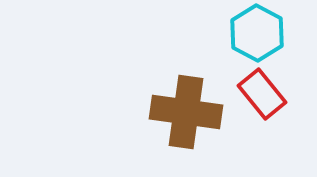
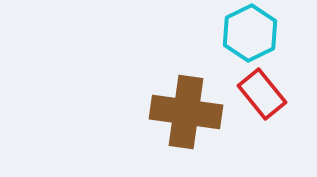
cyan hexagon: moved 7 px left; rotated 6 degrees clockwise
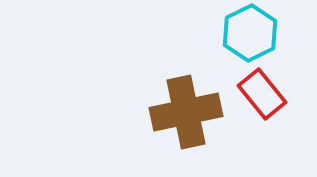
brown cross: rotated 20 degrees counterclockwise
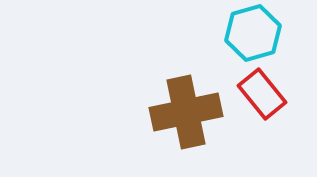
cyan hexagon: moved 3 px right; rotated 10 degrees clockwise
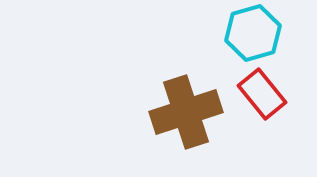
brown cross: rotated 6 degrees counterclockwise
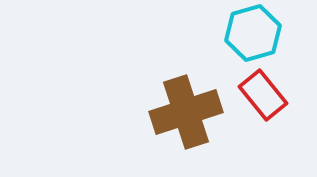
red rectangle: moved 1 px right, 1 px down
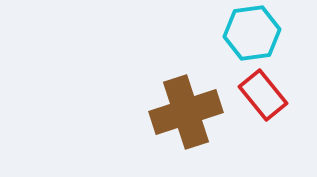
cyan hexagon: moved 1 px left; rotated 8 degrees clockwise
